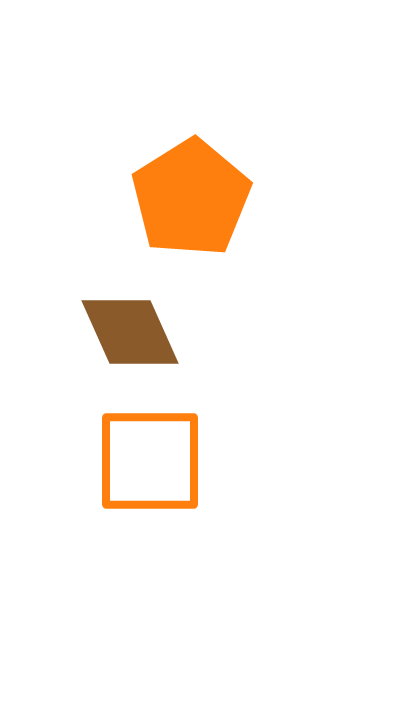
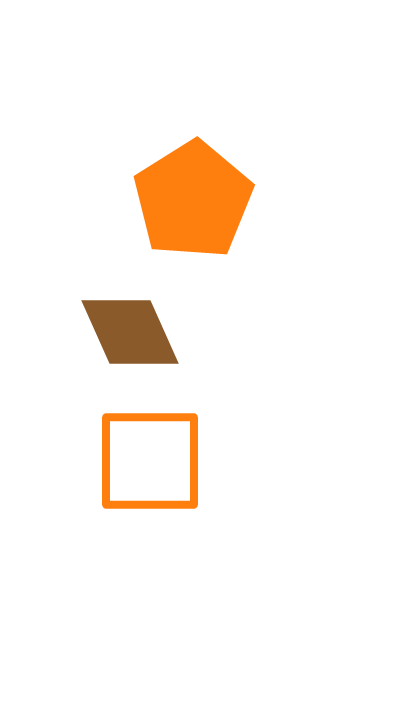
orange pentagon: moved 2 px right, 2 px down
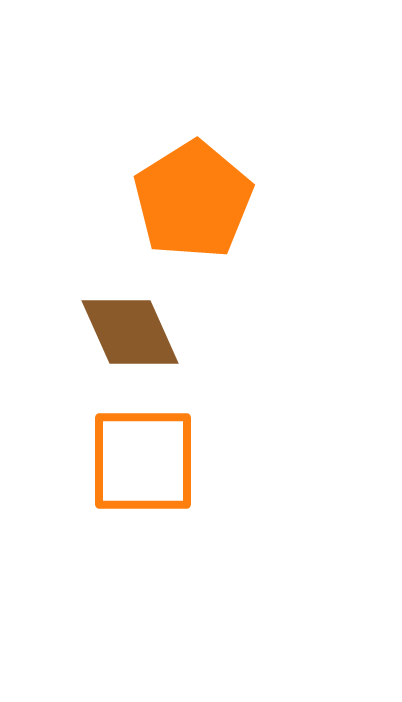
orange square: moved 7 px left
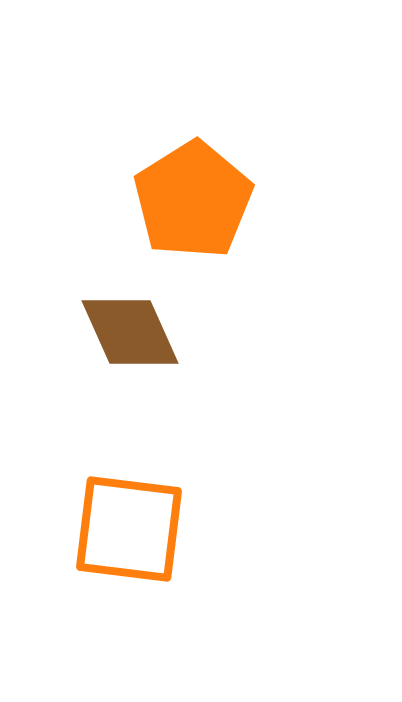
orange square: moved 14 px left, 68 px down; rotated 7 degrees clockwise
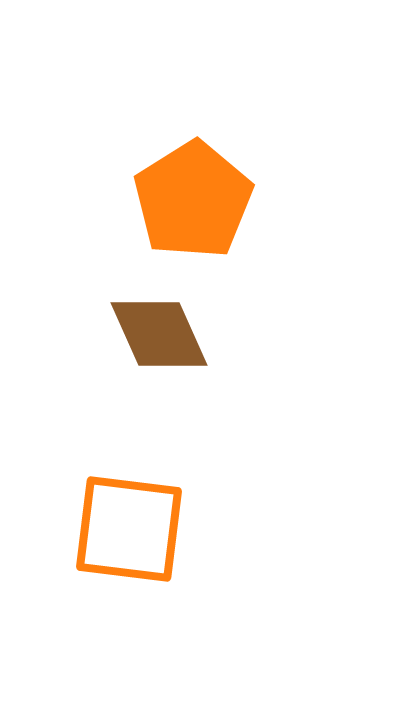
brown diamond: moved 29 px right, 2 px down
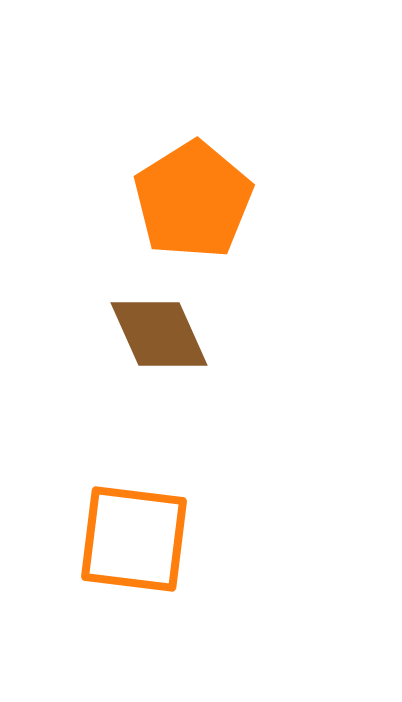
orange square: moved 5 px right, 10 px down
